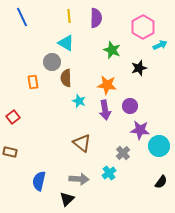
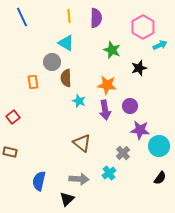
black semicircle: moved 1 px left, 4 px up
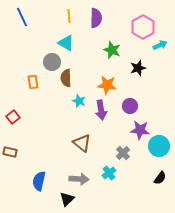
black star: moved 1 px left
purple arrow: moved 4 px left
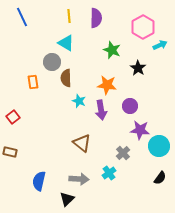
black star: rotated 21 degrees counterclockwise
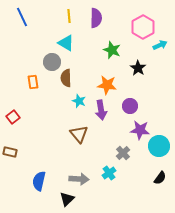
brown triangle: moved 3 px left, 9 px up; rotated 12 degrees clockwise
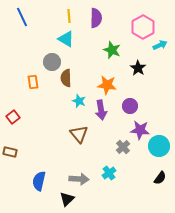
cyan triangle: moved 4 px up
gray cross: moved 6 px up
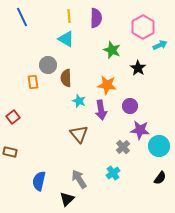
gray circle: moved 4 px left, 3 px down
cyan cross: moved 4 px right
gray arrow: rotated 126 degrees counterclockwise
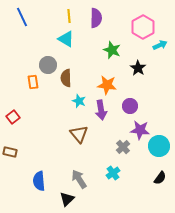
blue semicircle: rotated 18 degrees counterclockwise
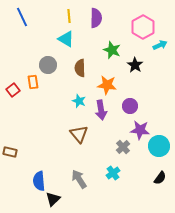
black star: moved 3 px left, 3 px up
brown semicircle: moved 14 px right, 10 px up
red square: moved 27 px up
black triangle: moved 14 px left
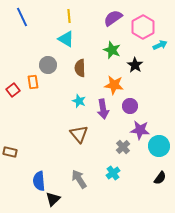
purple semicircle: moved 17 px right; rotated 126 degrees counterclockwise
orange star: moved 7 px right
purple arrow: moved 2 px right, 1 px up
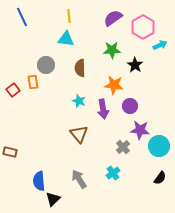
cyan triangle: rotated 24 degrees counterclockwise
green star: rotated 24 degrees counterclockwise
gray circle: moved 2 px left
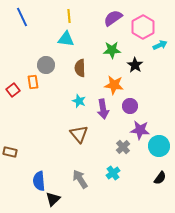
gray arrow: moved 1 px right
